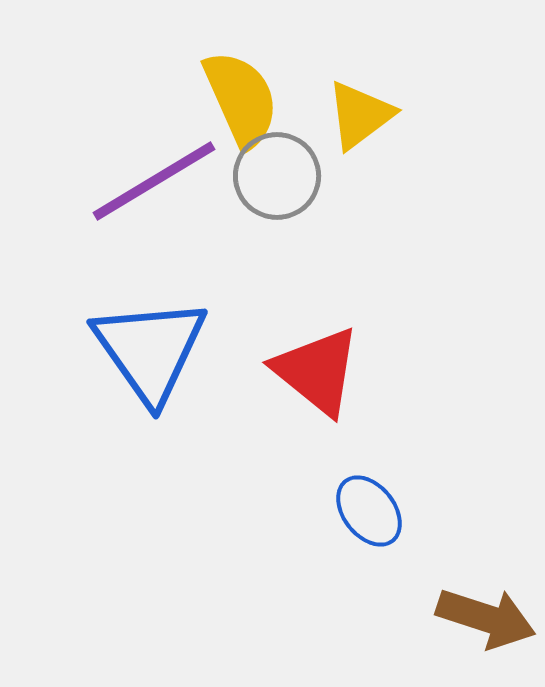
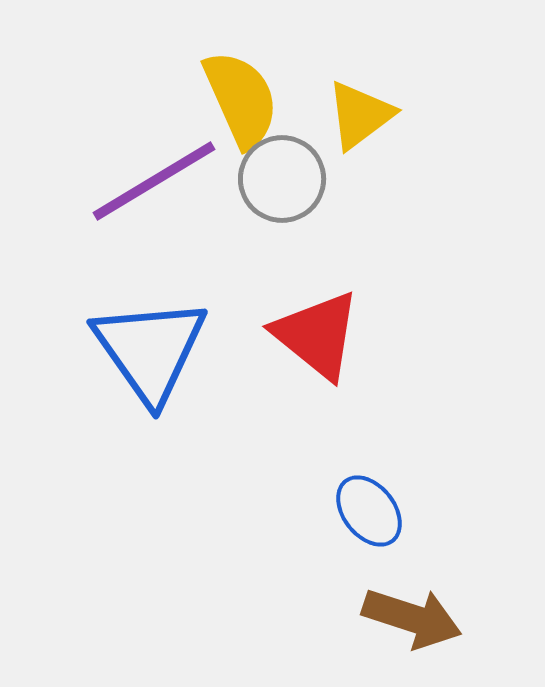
gray circle: moved 5 px right, 3 px down
red triangle: moved 36 px up
brown arrow: moved 74 px left
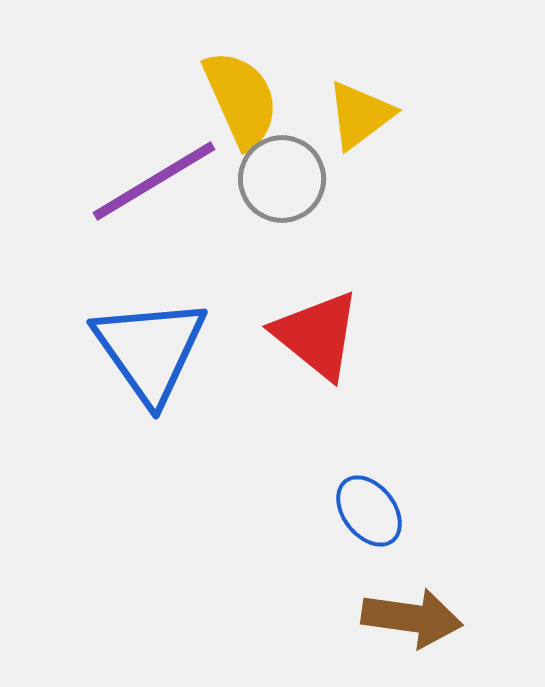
brown arrow: rotated 10 degrees counterclockwise
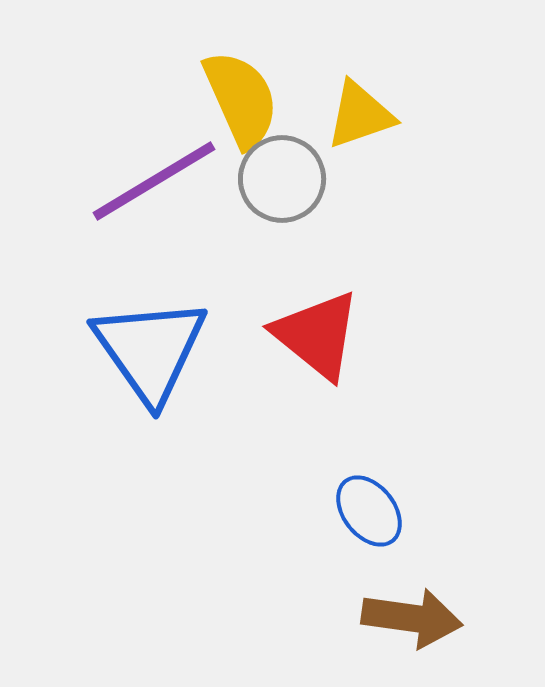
yellow triangle: rotated 18 degrees clockwise
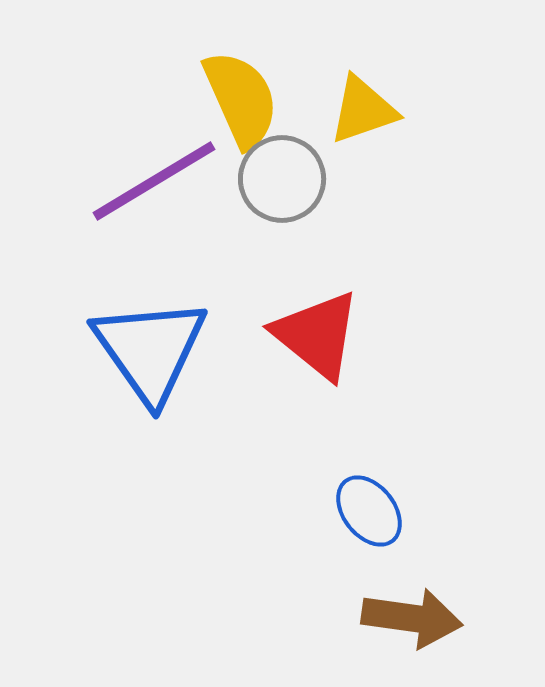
yellow triangle: moved 3 px right, 5 px up
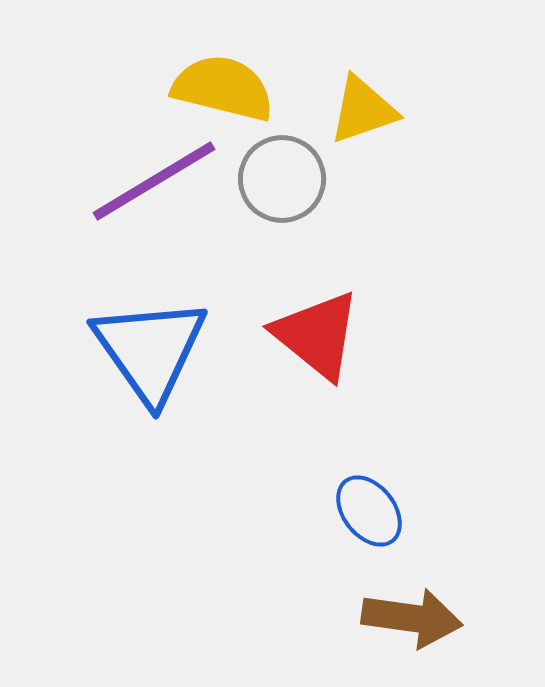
yellow semicircle: moved 18 px left, 11 px up; rotated 52 degrees counterclockwise
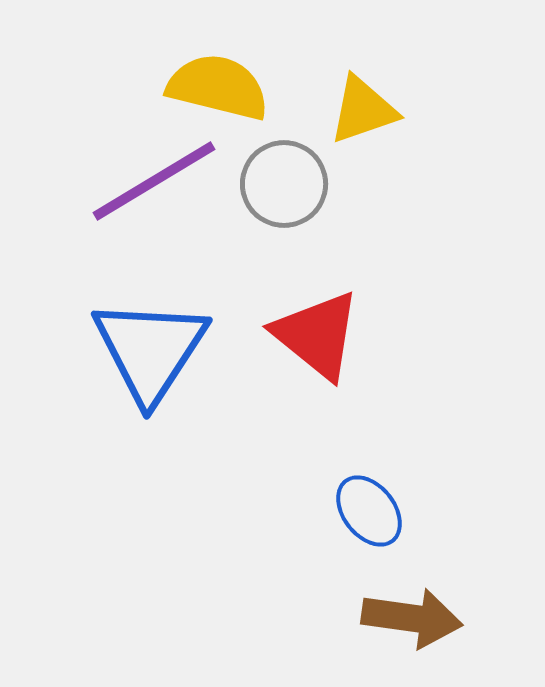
yellow semicircle: moved 5 px left, 1 px up
gray circle: moved 2 px right, 5 px down
blue triangle: rotated 8 degrees clockwise
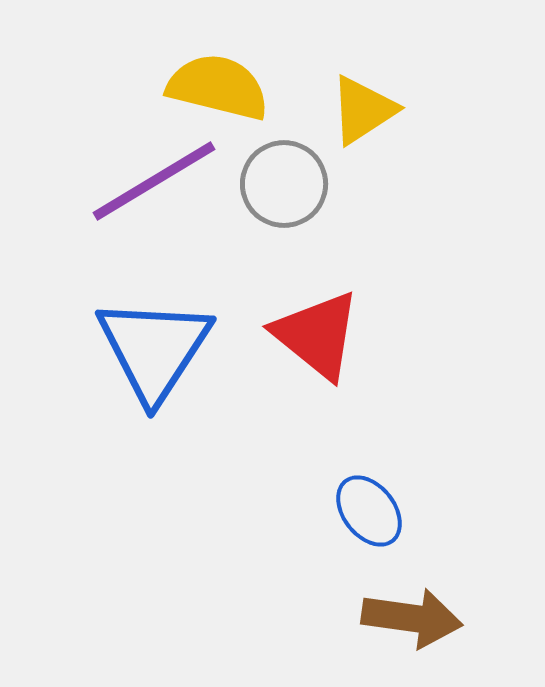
yellow triangle: rotated 14 degrees counterclockwise
blue triangle: moved 4 px right, 1 px up
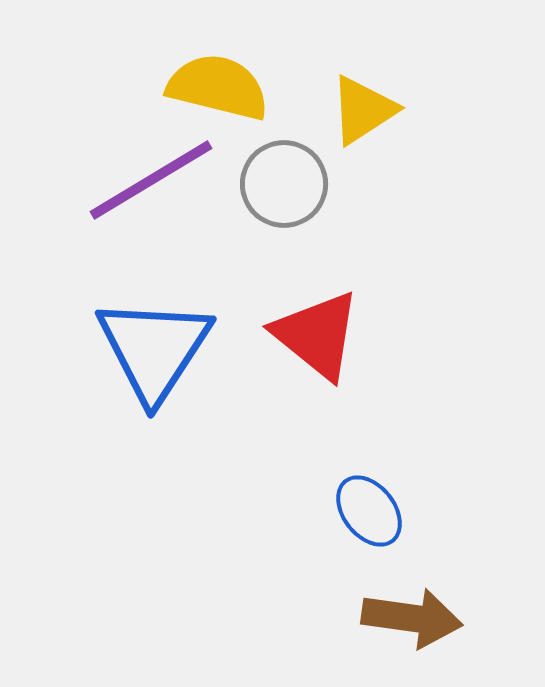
purple line: moved 3 px left, 1 px up
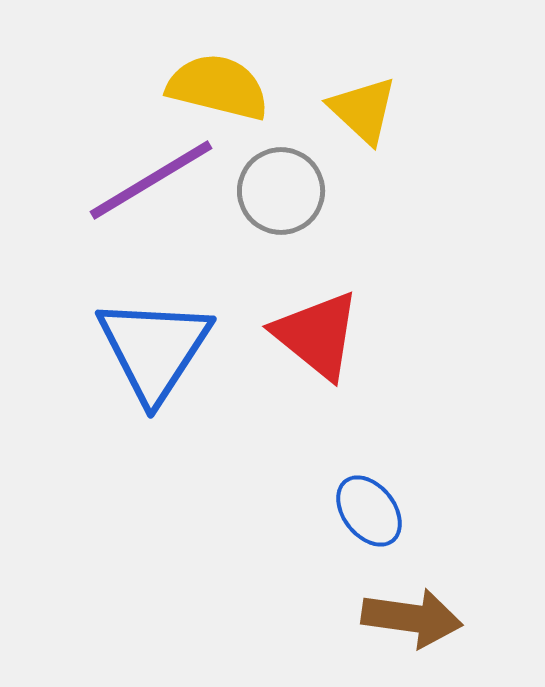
yellow triangle: rotated 44 degrees counterclockwise
gray circle: moved 3 px left, 7 px down
